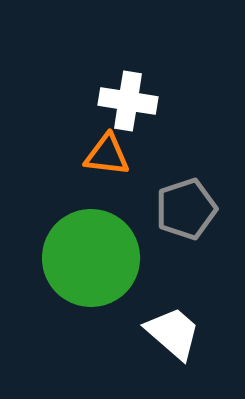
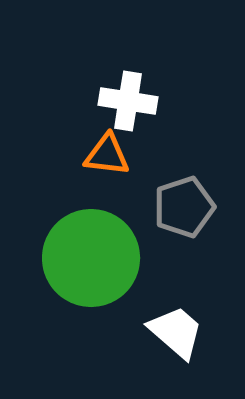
gray pentagon: moved 2 px left, 2 px up
white trapezoid: moved 3 px right, 1 px up
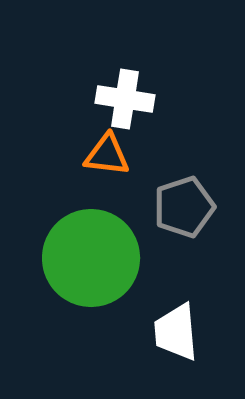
white cross: moved 3 px left, 2 px up
white trapezoid: rotated 136 degrees counterclockwise
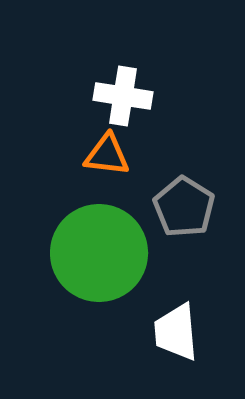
white cross: moved 2 px left, 3 px up
gray pentagon: rotated 22 degrees counterclockwise
green circle: moved 8 px right, 5 px up
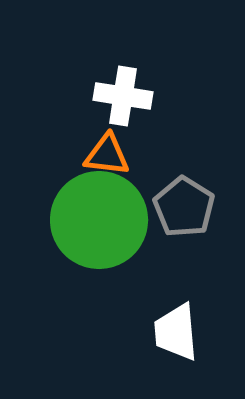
green circle: moved 33 px up
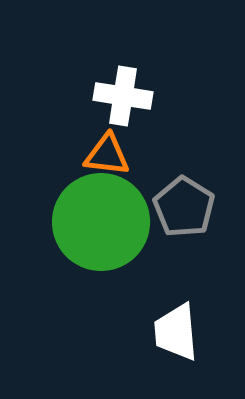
green circle: moved 2 px right, 2 px down
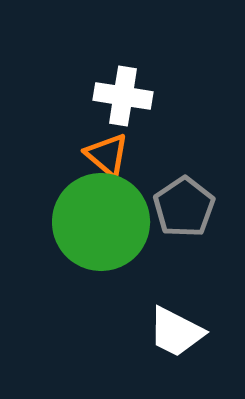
orange triangle: rotated 33 degrees clockwise
gray pentagon: rotated 6 degrees clockwise
white trapezoid: rotated 58 degrees counterclockwise
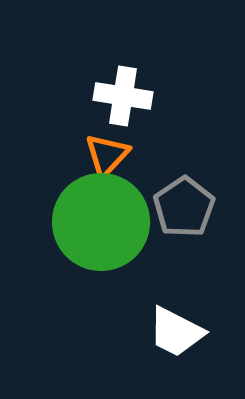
orange triangle: rotated 33 degrees clockwise
